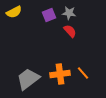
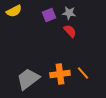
yellow semicircle: moved 1 px up
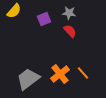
yellow semicircle: rotated 21 degrees counterclockwise
purple square: moved 5 px left, 4 px down
orange cross: rotated 30 degrees counterclockwise
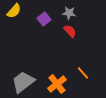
purple square: rotated 16 degrees counterclockwise
orange cross: moved 3 px left, 10 px down
gray trapezoid: moved 5 px left, 3 px down
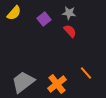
yellow semicircle: moved 2 px down
orange line: moved 3 px right
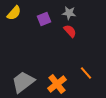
purple square: rotated 16 degrees clockwise
